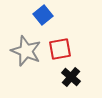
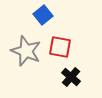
red square: moved 2 px up; rotated 20 degrees clockwise
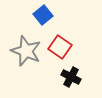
red square: rotated 25 degrees clockwise
black cross: rotated 12 degrees counterclockwise
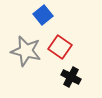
gray star: rotated 8 degrees counterclockwise
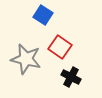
blue square: rotated 18 degrees counterclockwise
gray star: moved 8 px down
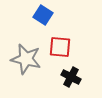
red square: rotated 30 degrees counterclockwise
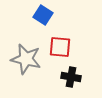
black cross: rotated 18 degrees counterclockwise
